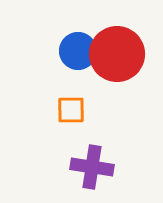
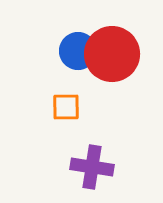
red circle: moved 5 px left
orange square: moved 5 px left, 3 px up
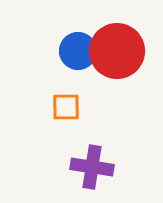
red circle: moved 5 px right, 3 px up
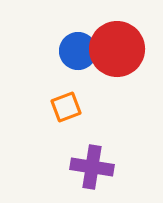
red circle: moved 2 px up
orange square: rotated 20 degrees counterclockwise
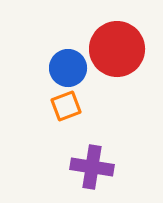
blue circle: moved 10 px left, 17 px down
orange square: moved 1 px up
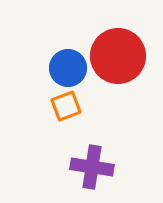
red circle: moved 1 px right, 7 px down
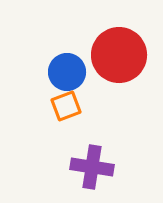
red circle: moved 1 px right, 1 px up
blue circle: moved 1 px left, 4 px down
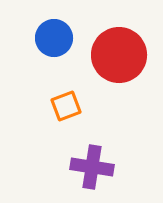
blue circle: moved 13 px left, 34 px up
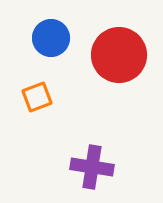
blue circle: moved 3 px left
orange square: moved 29 px left, 9 px up
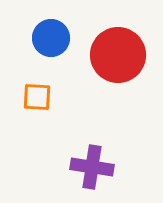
red circle: moved 1 px left
orange square: rotated 24 degrees clockwise
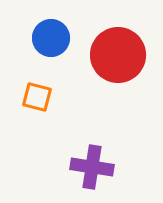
orange square: rotated 12 degrees clockwise
